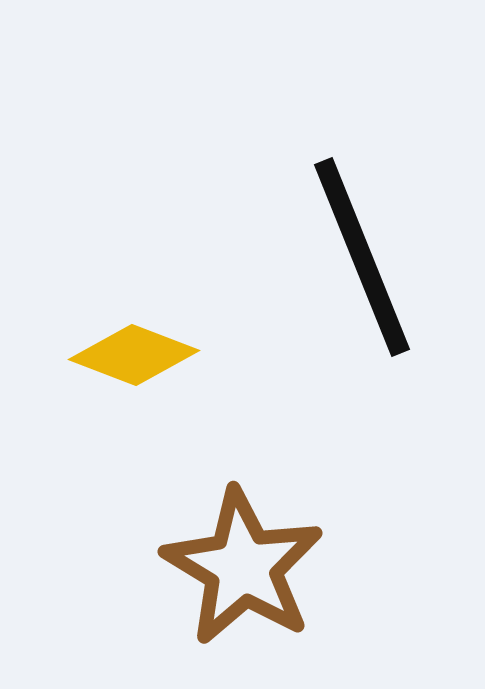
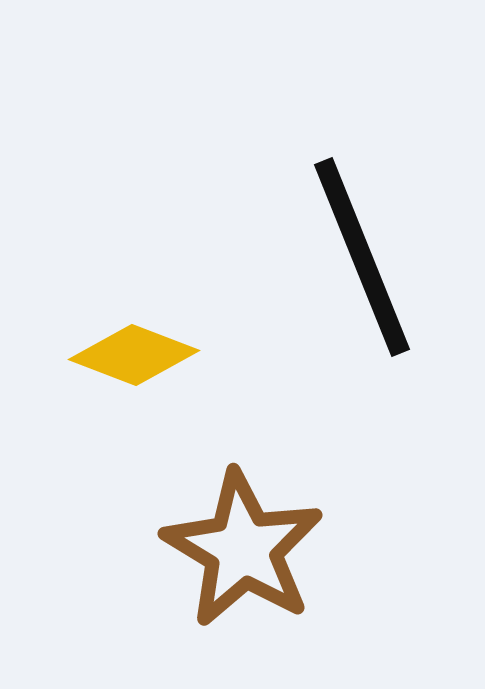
brown star: moved 18 px up
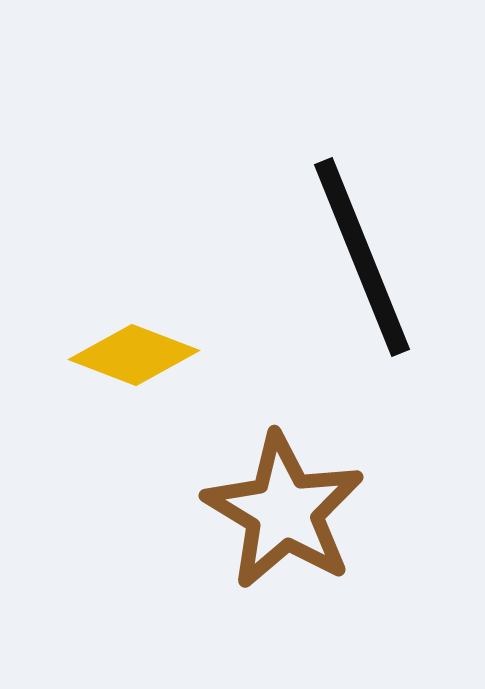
brown star: moved 41 px right, 38 px up
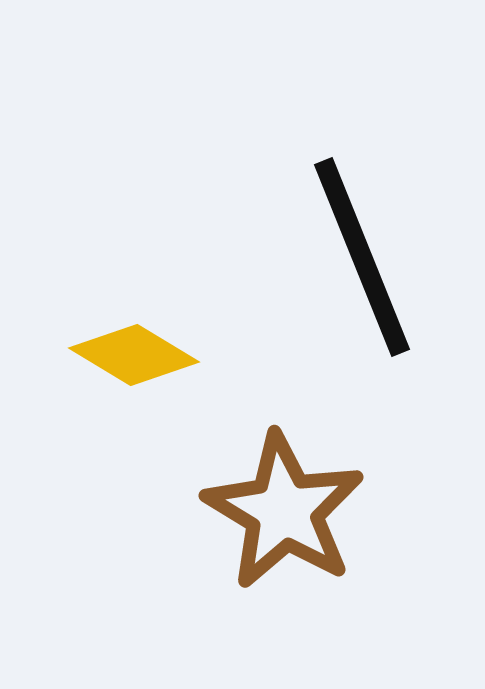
yellow diamond: rotated 10 degrees clockwise
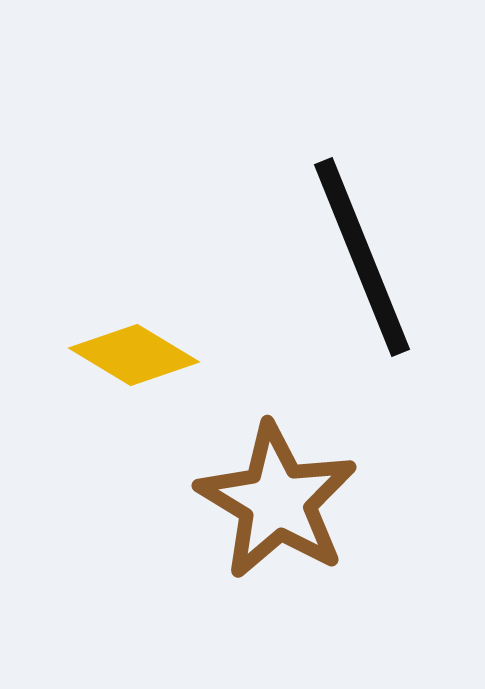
brown star: moved 7 px left, 10 px up
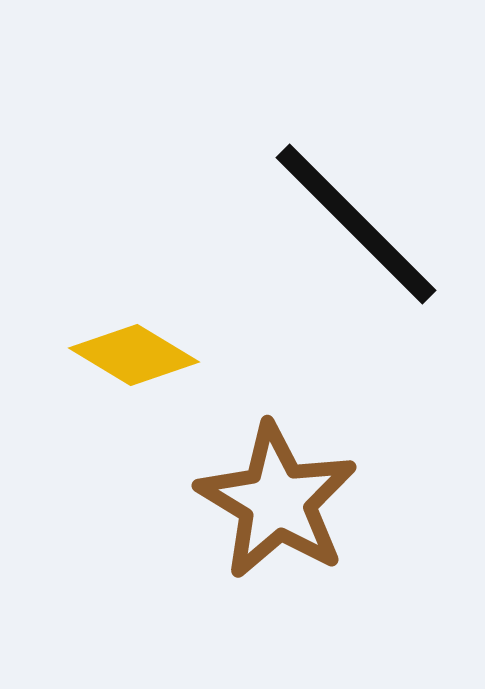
black line: moved 6 px left, 33 px up; rotated 23 degrees counterclockwise
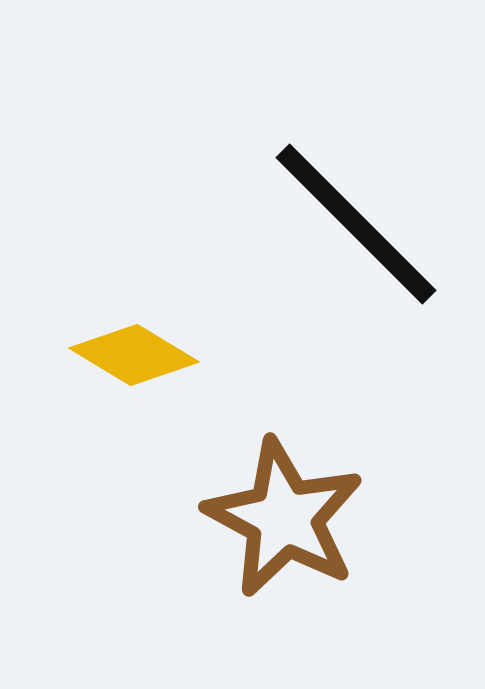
brown star: moved 7 px right, 17 px down; rotated 3 degrees counterclockwise
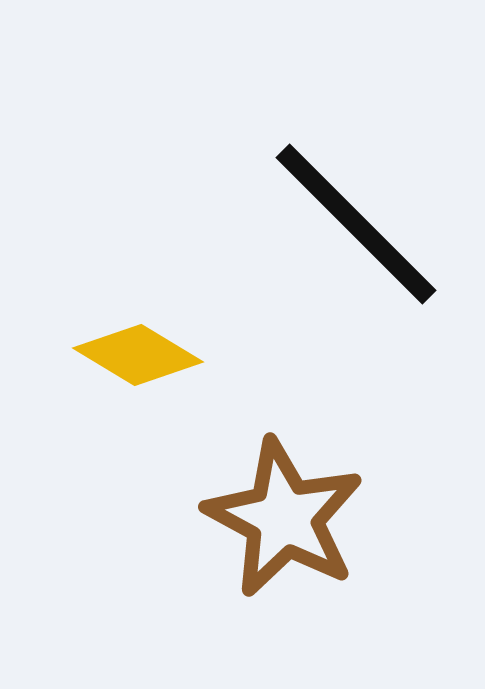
yellow diamond: moved 4 px right
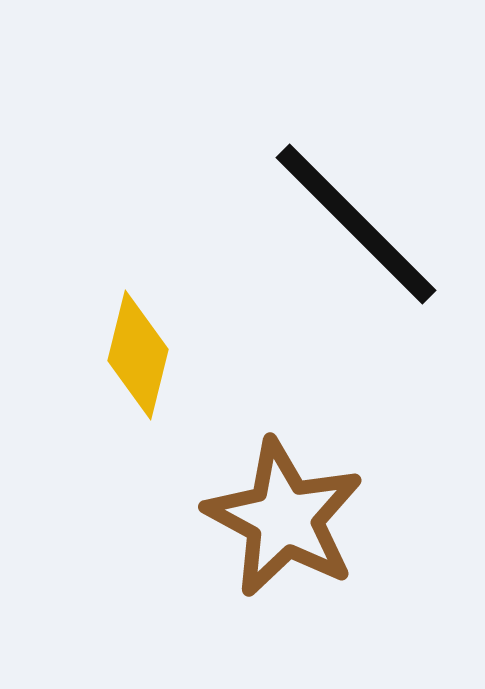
yellow diamond: rotated 73 degrees clockwise
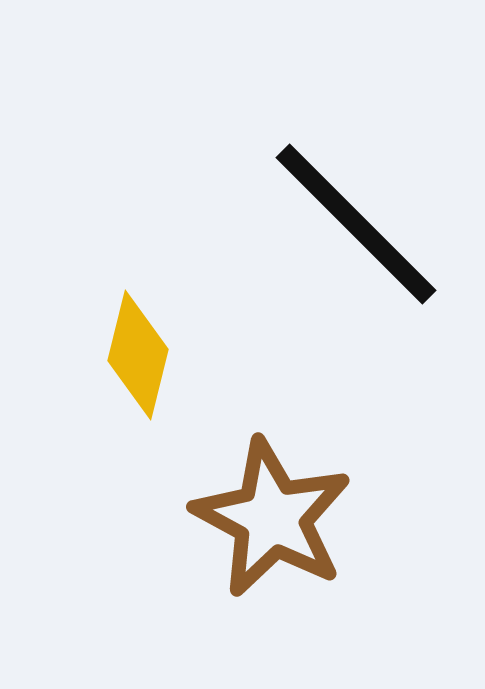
brown star: moved 12 px left
